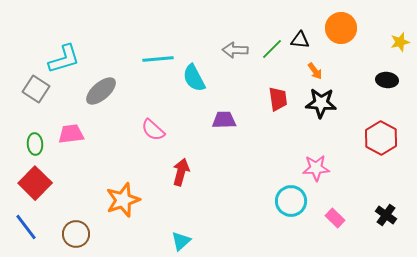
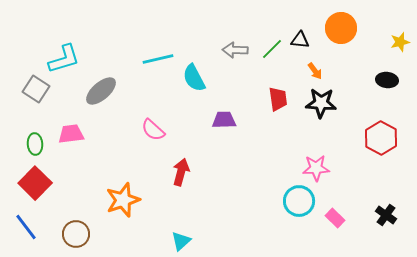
cyan line: rotated 8 degrees counterclockwise
cyan circle: moved 8 px right
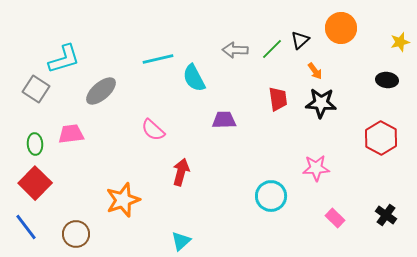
black triangle: rotated 48 degrees counterclockwise
cyan circle: moved 28 px left, 5 px up
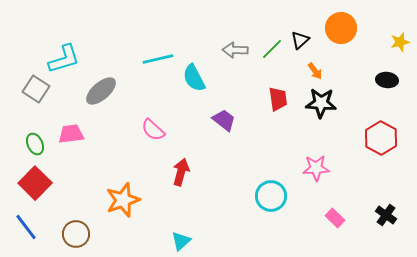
purple trapezoid: rotated 40 degrees clockwise
green ellipse: rotated 20 degrees counterclockwise
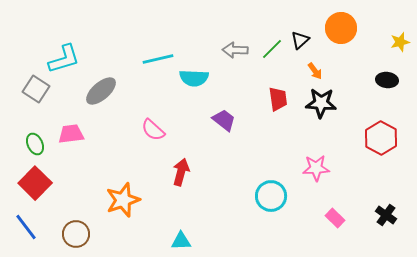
cyan semicircle: rotated 60 degrees counterclockwise
cyan triangle: rotated 40 degrees clockwise
